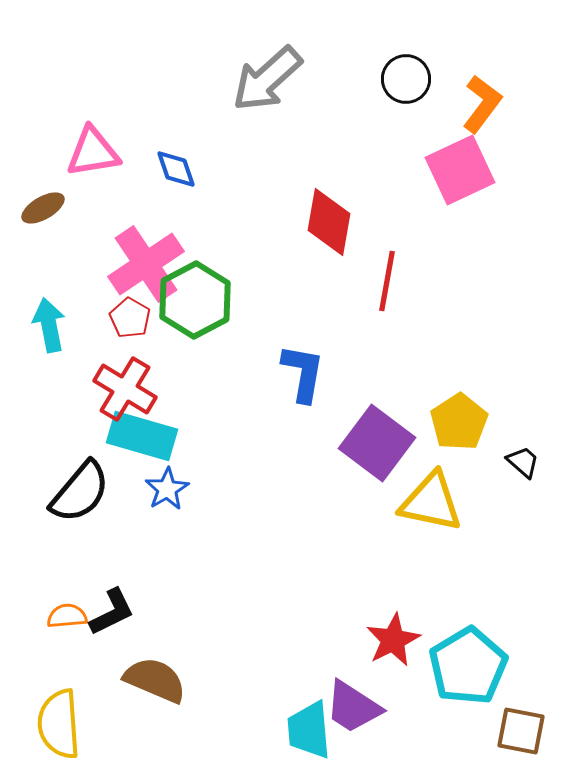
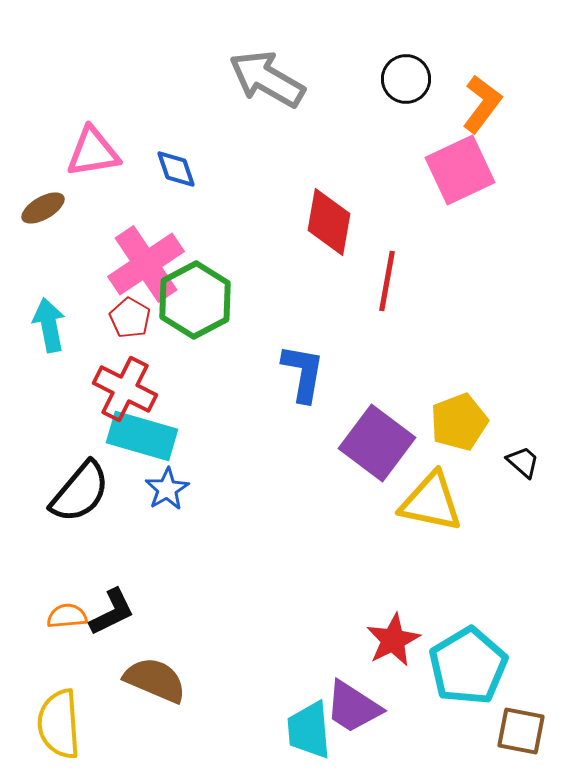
gray arrow: rotated 72 degrees clockwise
red cross: rotated 4 degrees counterclockwise
yellow pentagon: rotated 12 degrees clockwise
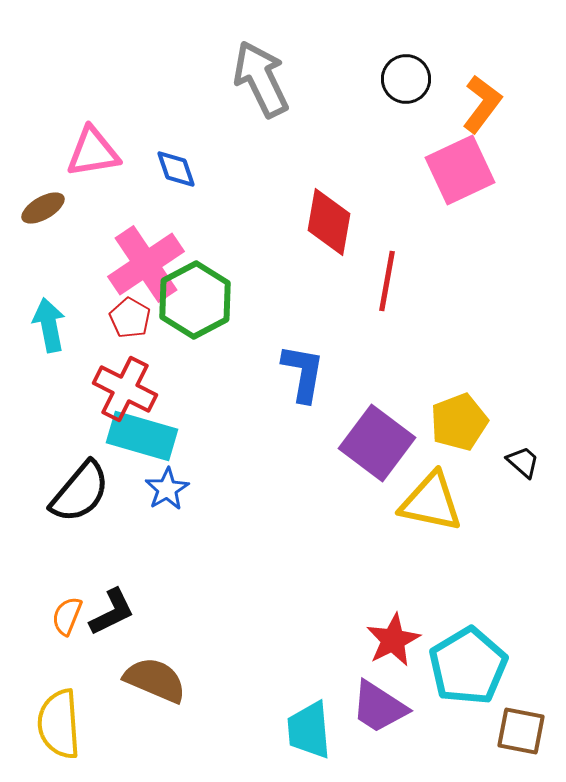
gray arrow: moved 6 px left; rotated 34 degrees clockwise
orange semicircle: rotated 63 degrees counterclockwise
purple trapezoid: moved 26 px right
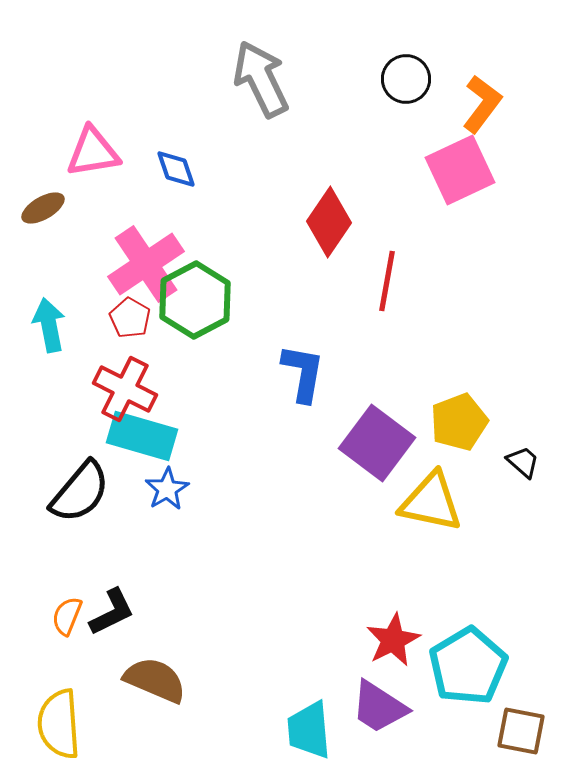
red diamond: rotated 24 degrees clockwise
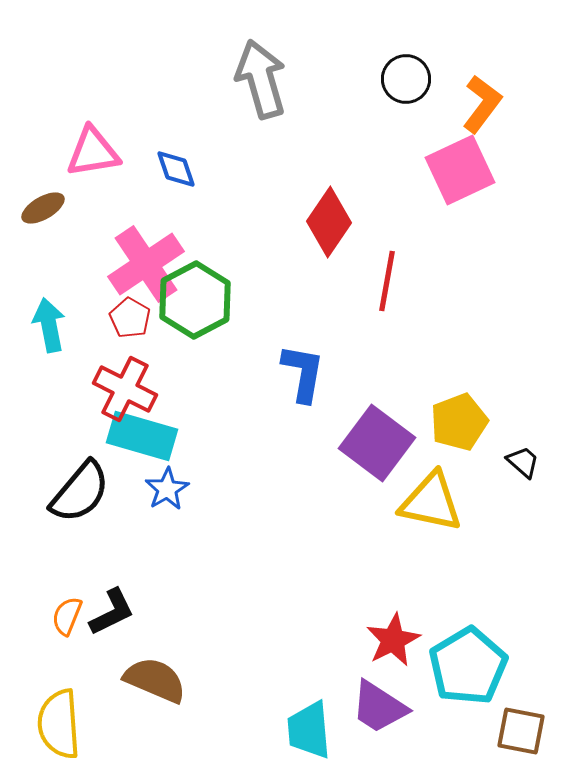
gray arrow: rotated 10 degrees clockwise
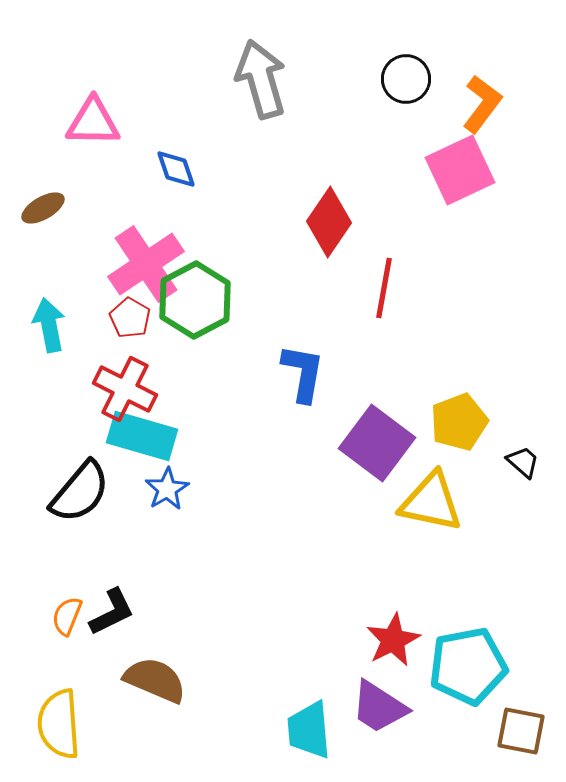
pink triangle: moved 30 px up; rotated 10 degrees clockwise
red line: moved 3 px left, 7 px down
cyan pentagon: rotated 20 degrees clockwise
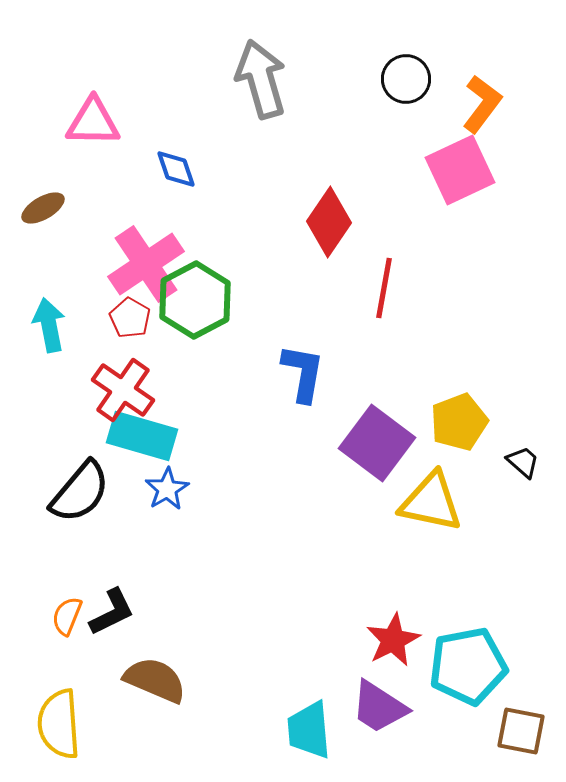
red cross: moved 2 px left, 1 px down; rotated 8 degrees clockwise
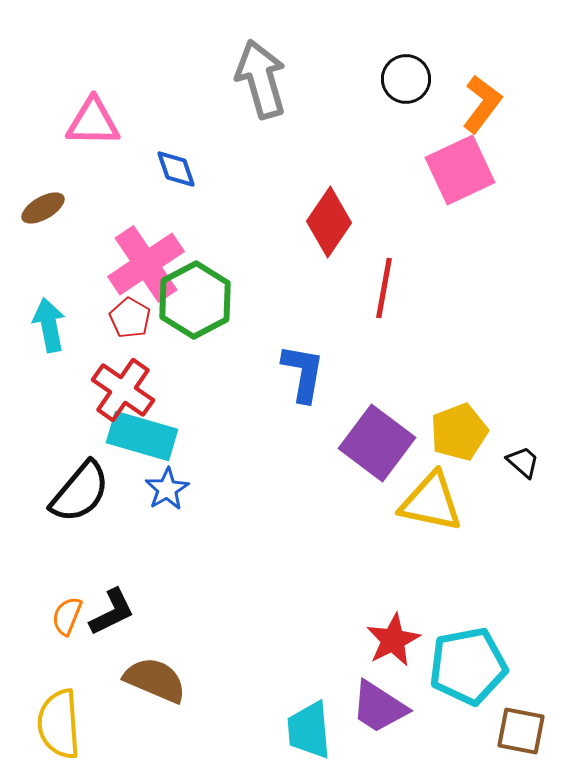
yellow pentagon: moved 10 px down
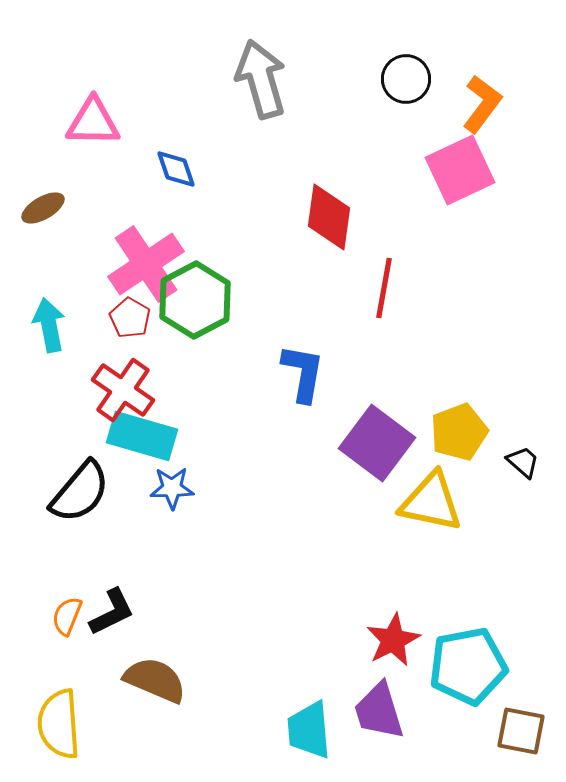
red diamond: moved 5 px up; rotated 26 degrees counterclockwise
blue star: moved 5 px right, 1 px up; rotated 30 degrees clockwise
purple trapezoid: moved 4 px down; rotated 40 degrees clockwise
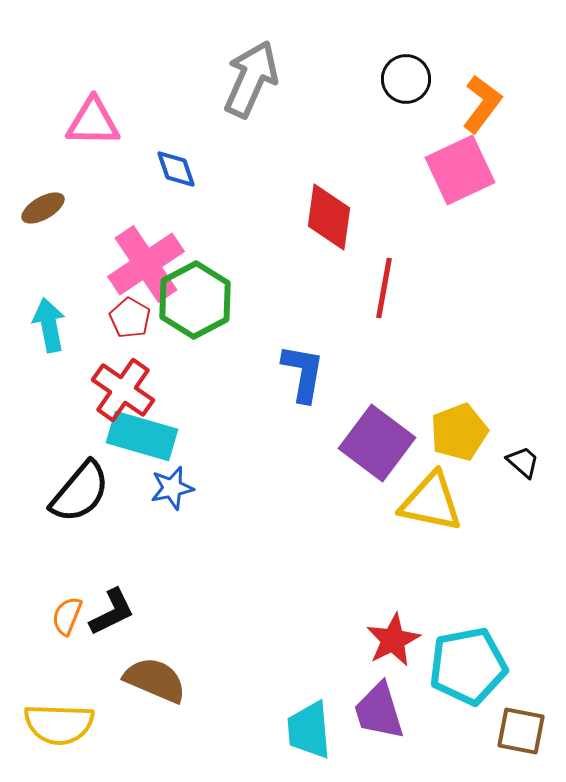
gray arrow: moved 10 px left; rotated 40 degrees clockwise
blue star: rotated 12 degrees counterclockwise
yellow semicircle: rotated 84 degrees counterclockwise
